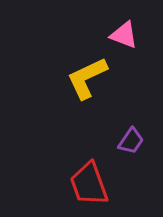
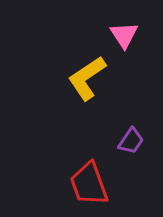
pink triangle: rotated 36 degrees clockwise
yellow L-shape: rotated 9 degrees counterclockwise
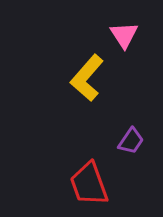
yellow L-shape: rotated 15 degrees counterclockwise
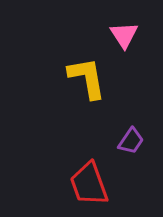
yellow L-shape: rotated 129 degrees clockwise
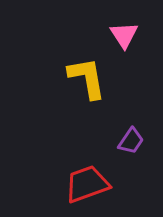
red trapezoid: moved 2 px left; rotated 90 degrees clockwise
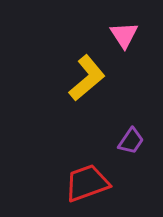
yellow L-shape: rotated 60 degrees clockwise
red trapezoid: moved 1 px up
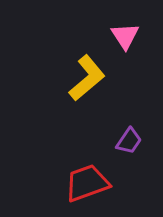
pink triangle: moved 1 px right, 1 px down
purple trapezoid: moved 2 px left
